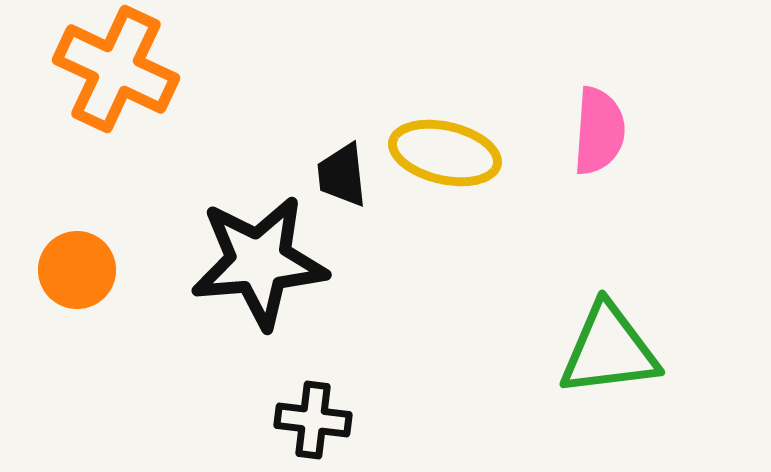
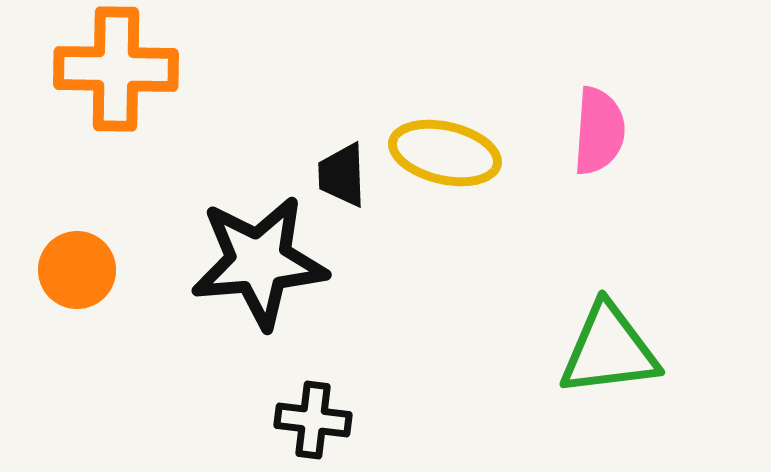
orange cross: rotated 24 degrees counterclockwise
black trapezoid: rotated 4 degrees clockwise
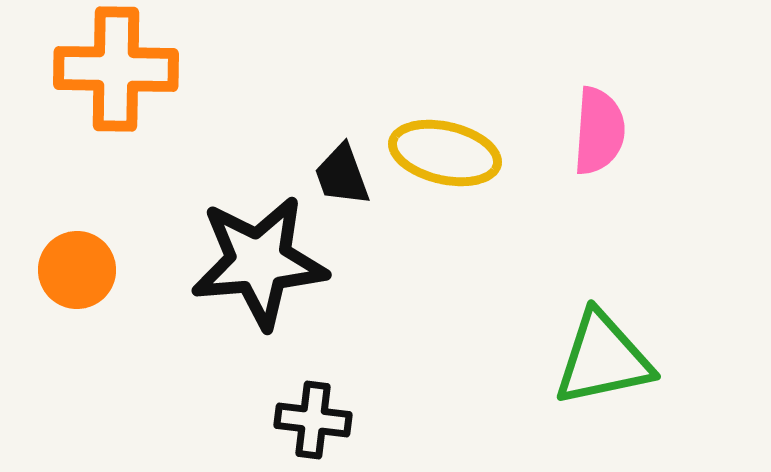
black trapezoid: rotated 18 degrees counterclockwise
green triangle: moved 6 px left, 9 px down; rotated 5 degrees counterclockwise
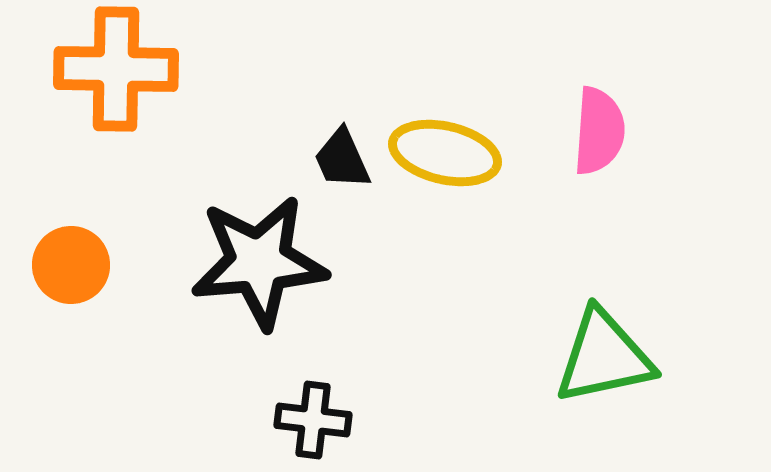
black trapezoid: moved 16 px up; rotated 4 degrees counterclockwise
orange circle: moved 6 px left, 5 px up
green triangle: moved 1 px right, 2 px up
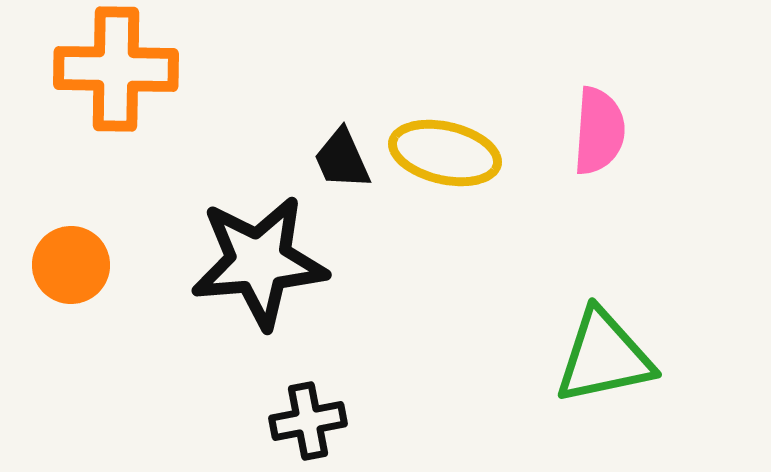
black cross: moved 5 px left, 1 px down; rotated 18 degrees counterclockwise
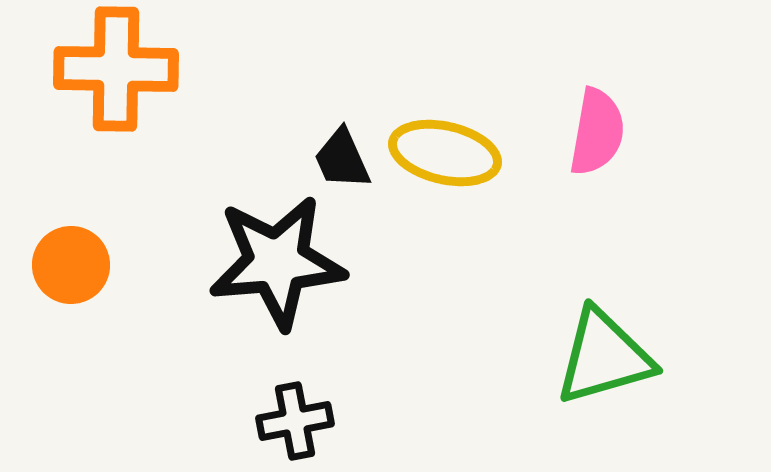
pink semicircle: moved 2 px left, 1 px down; rotated 6 degrees clockwise
black star: moved 18 px right
green triangle: rotated 4 degrees counterclockwise
black cross: moved 13 px left
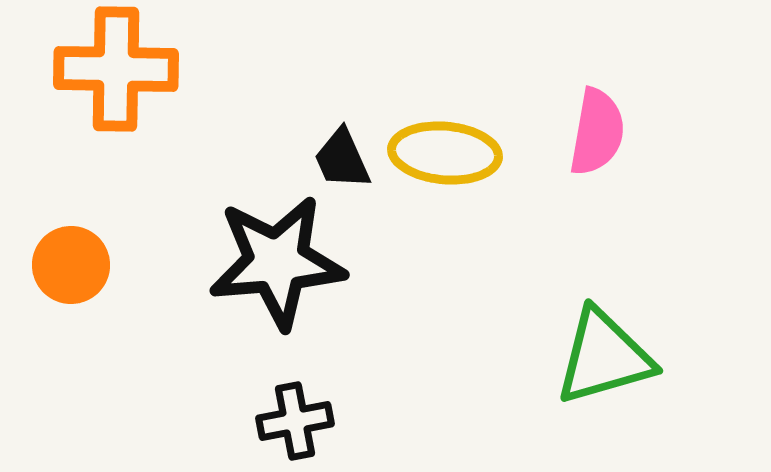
yellow ellipse: rotated 8 degrees counterclockwise
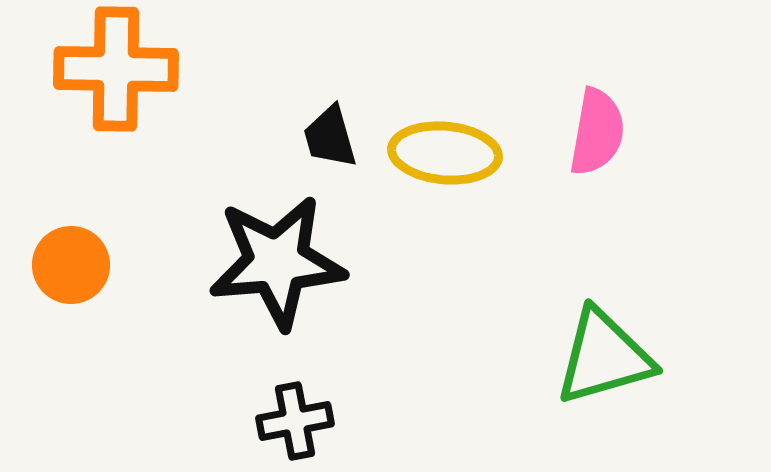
black trapezoid: moved 12 px left, 22 px up; rotated 8 degrees clockwise
